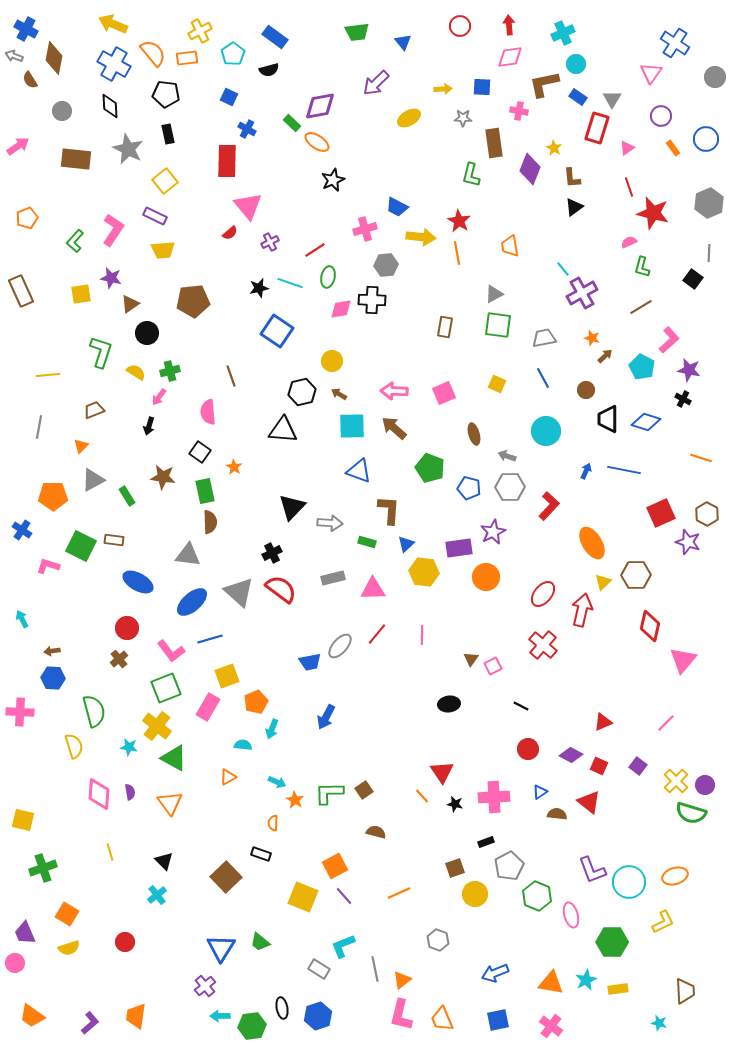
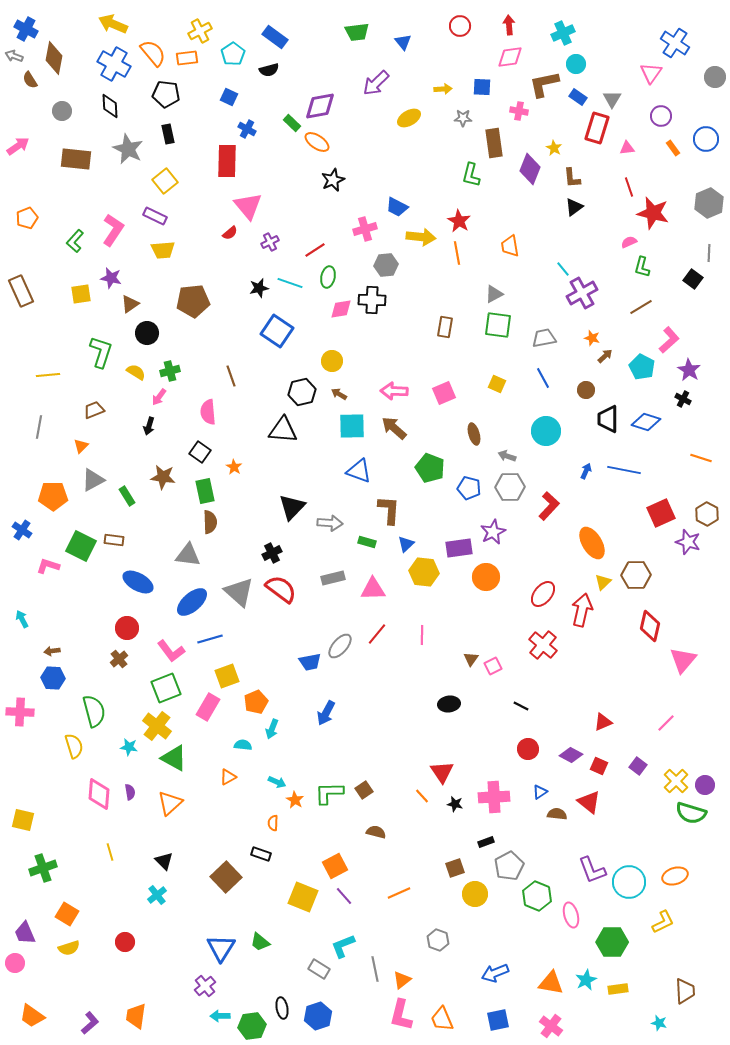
pink triangle at (627, 148): rotated 28 degrees clockwise
purple star at (689, 370): rotated 20 degrees clockwise
blue arrow at (326, 717): moved 4 px up
orange triangle at (170, 803): rotated 24 degrees clockwise
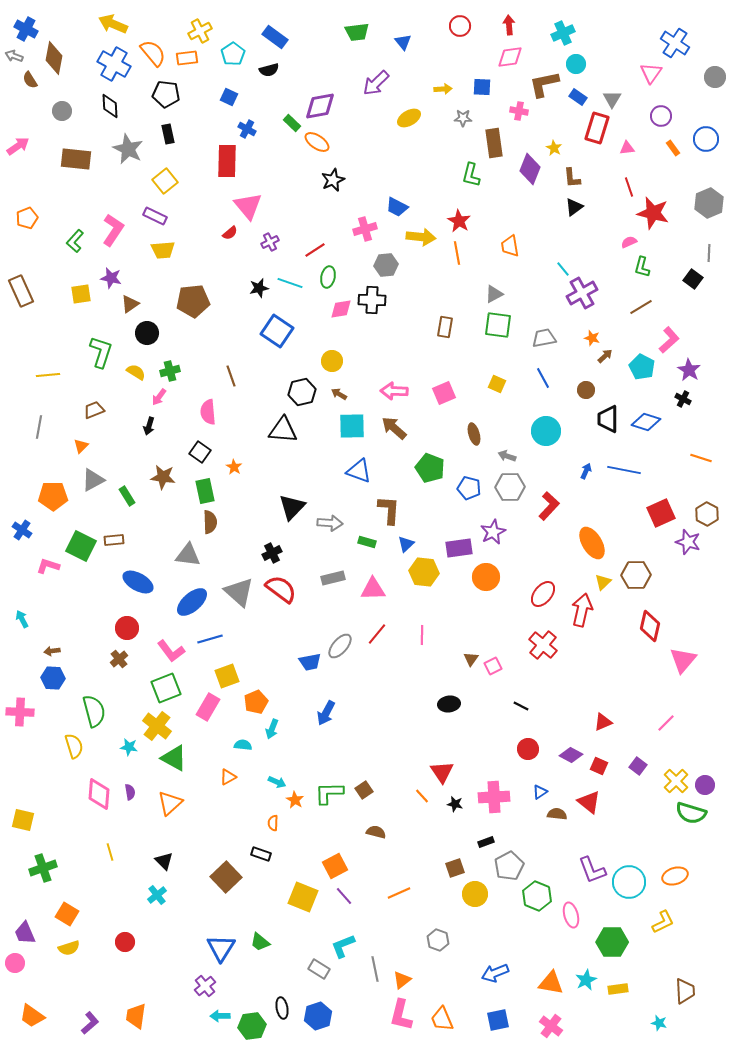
brown rectangle at (114, 540): rotated 12 degrees counterclockwise
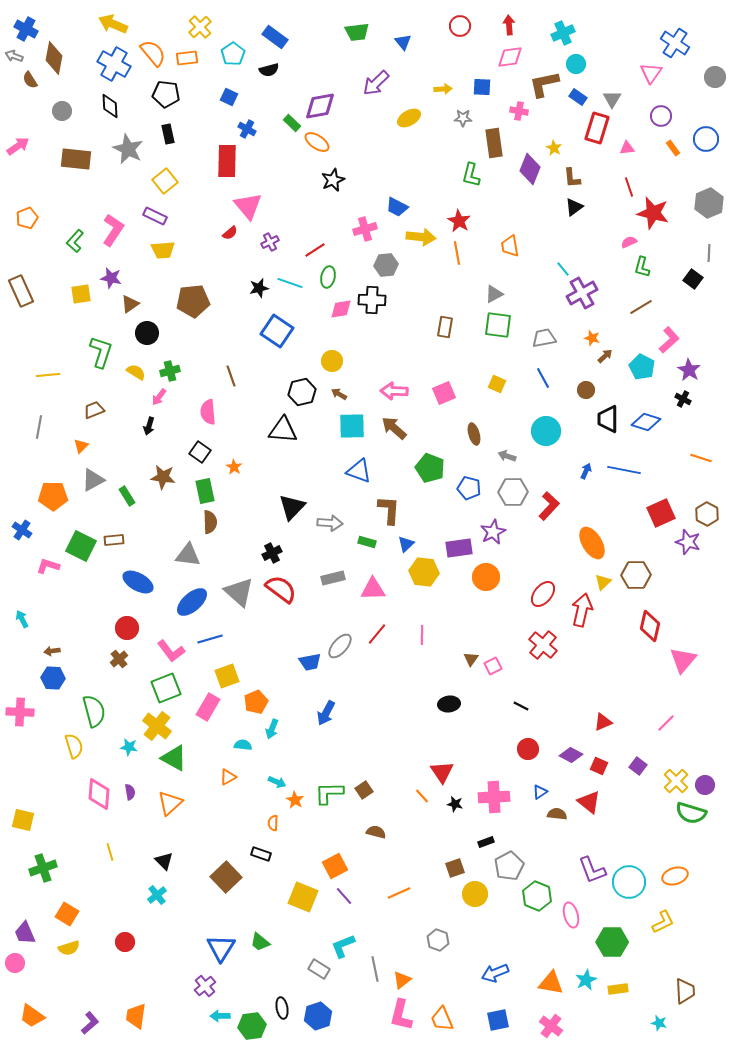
yellow cross at (200, 31): moved 4 px up; rotated 15 degrees counterclockwise
gray hexagon at (510, 487): moved 3 px right, 5 px down
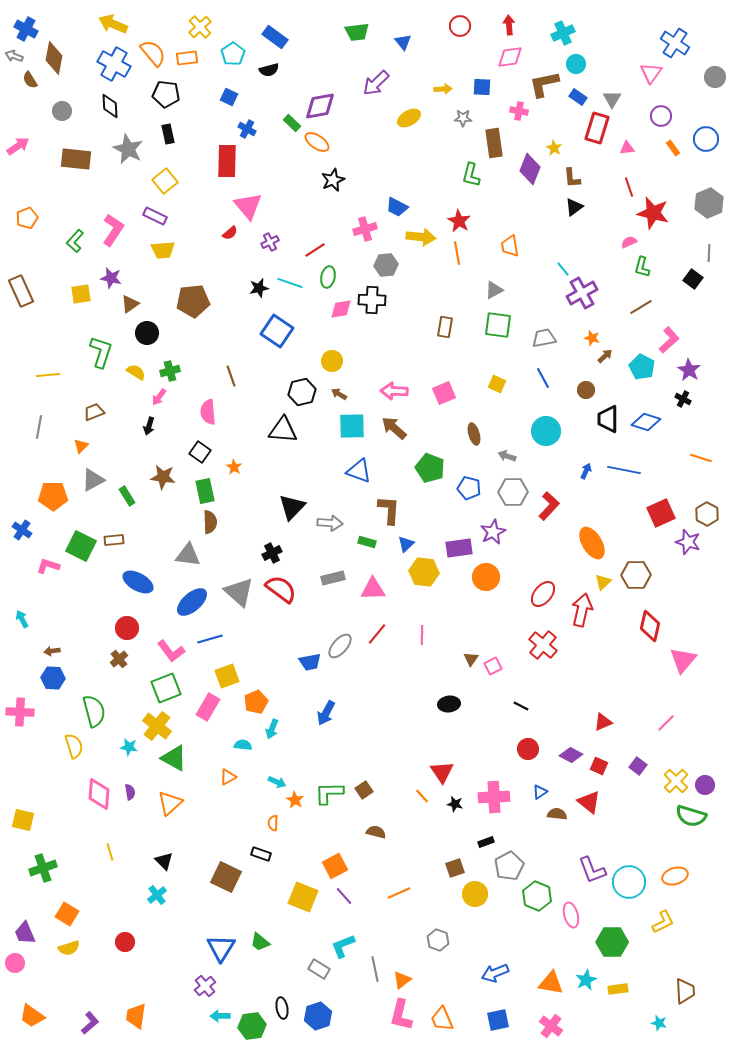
gray triangle at (494, 294): moved 4 px up
brown trapezoid at (94, 410): moved 2 px down
green semicircle at (691, 813): moved 3 px down
brown square at (226, 877): rotated 20 degrees counterclockwise
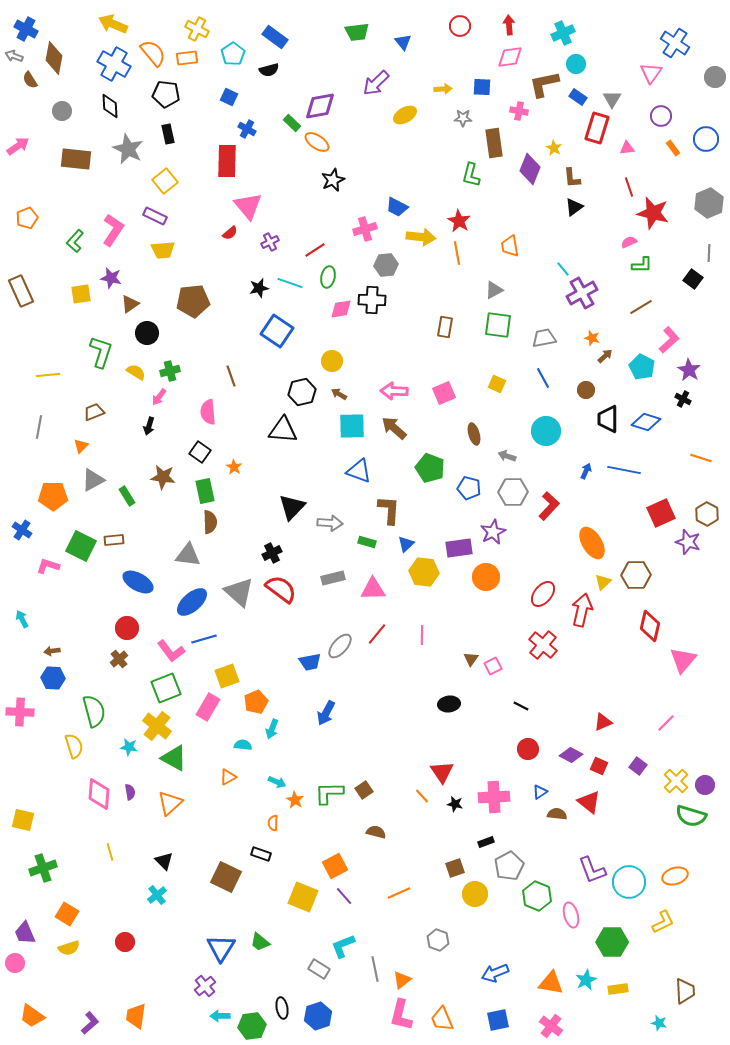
yellow cross at (200, 27): moved 3 px left, 2 px down; rotated 20 degrees counterclockwise
yellow ellipse at (409, 118): moved 4 px left, 3 px up
green L-shape at (642, 267): moved 2 px up; rotated 105 degrees counterclockwise
blue line at (210, 639): moved 6 px left
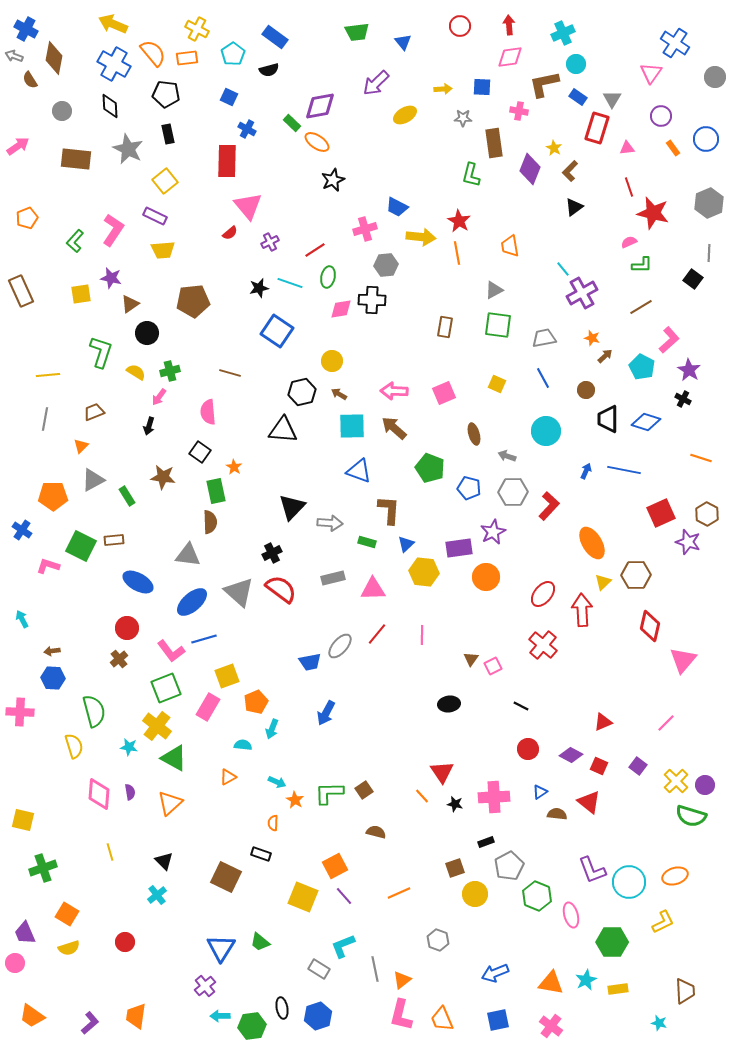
brown L-shape at (572, 178): moved 2 px left, 7 px up; rotated 50 degrees clockwise
brown line at (231, 376): moved 1 px left, 3 px up; rotated 55 degrees counterclockwise
gray line at (39, 427): moved 6 px right, 8 px up
green rectangle at (205, 491): moved 11 px right
red arrow at (582, 610): rotated 16 degrees counterclockwise
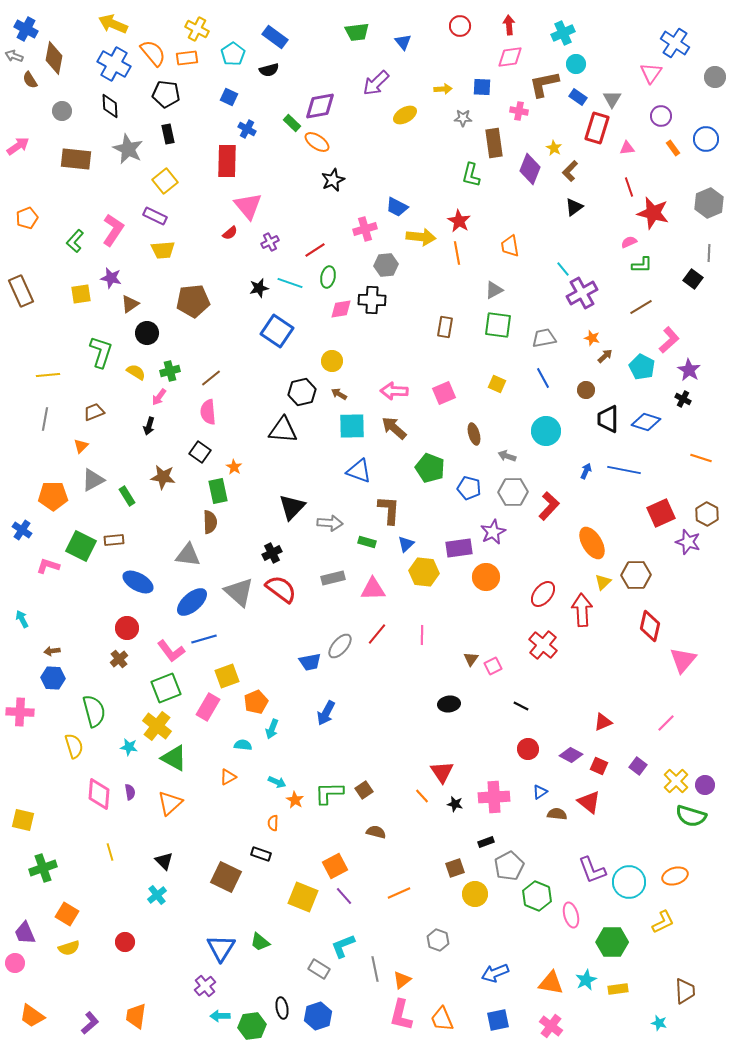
brown line at (230, 373): moved 19 px left, 5 px down; rotated 55 degrees counterclockwise
green rectangle at (216, 491): moved 2 px right
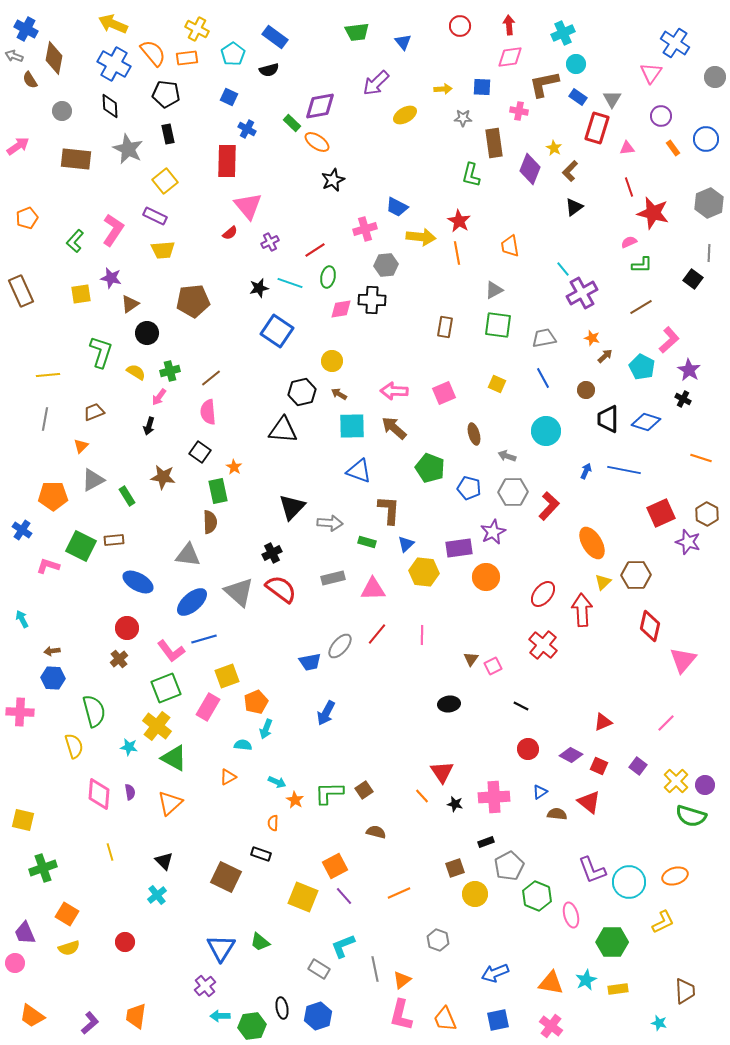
cyan arrow at (272, 729): moved 6 px left
orange trapezoid at (442, 1019): moved 3 px right
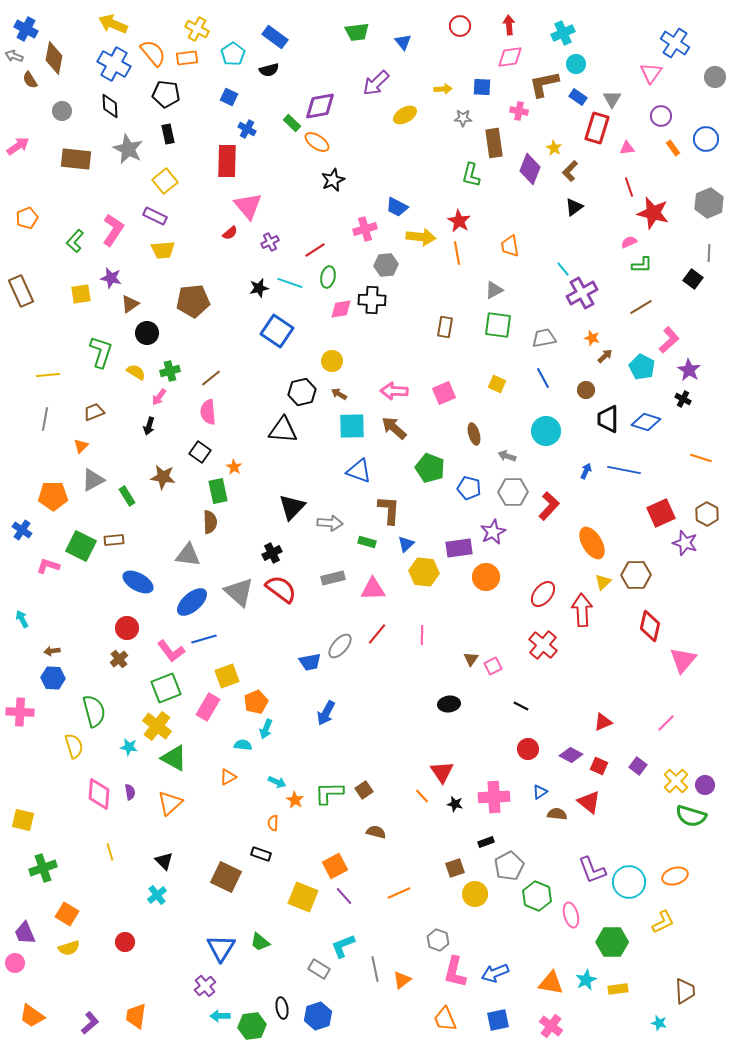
purple star at (688, 542): moved 3 px left, 1 px down
pink L-shape at (401, 1015): moved 54 px right, 43 px up
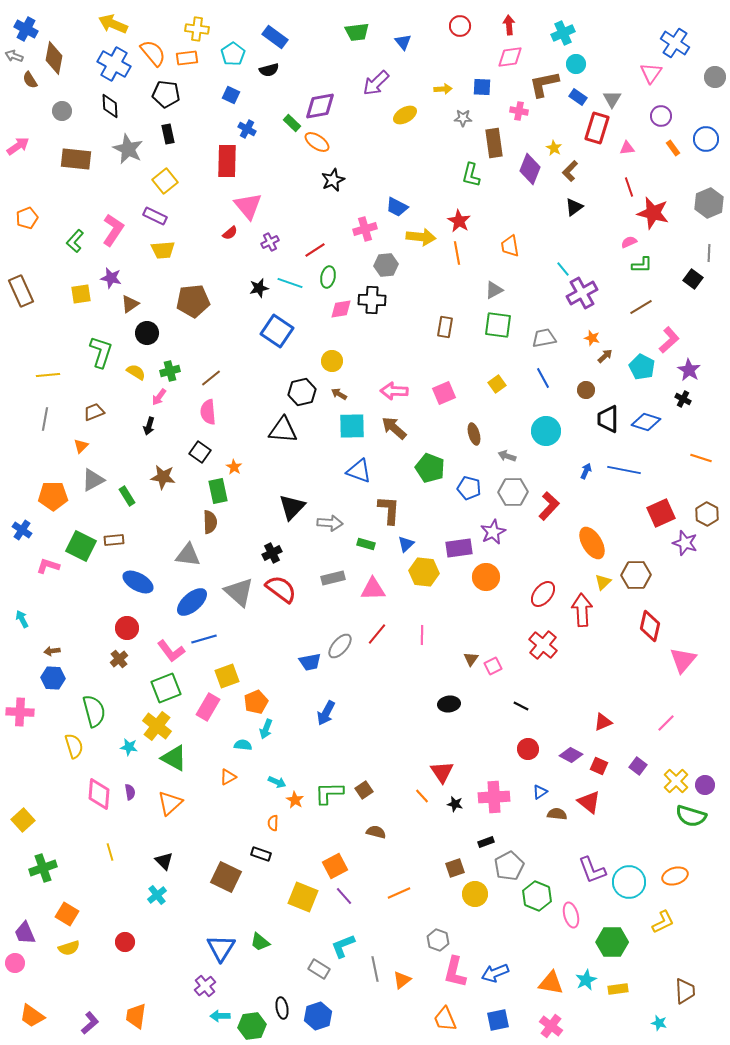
yellow cross at (197, 29): rotated 20 degrees counterclockwise
blue square at (229, 97): moved 2 px right, 2 px up
yellow square at (497, 384): rotated 30 degrees clockwise
green rectangle at (367, 542): moved 1 px left, 2 px down
yellow square at (23, 820): rotated 35 degrees clockwise
